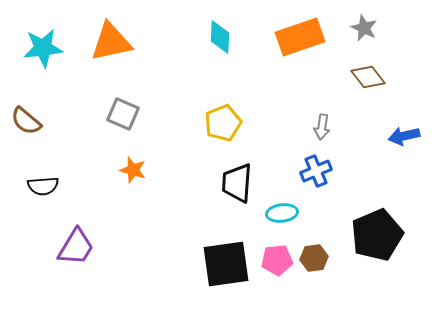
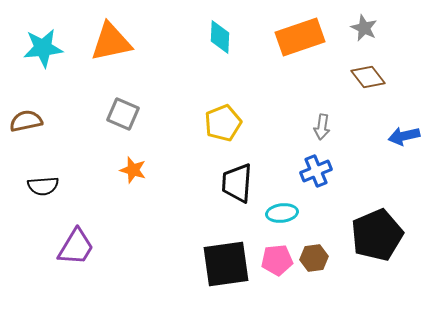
brown semicircle: rotated 128 degrees clockwise
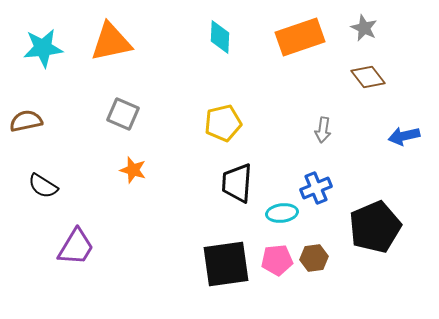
yellow pentagon: rotated 9 degrees clockwise
gray arrow: moved 1 px right, 3 px down
blue cross: moved 17 px down
black semicircle: rotated 36 degrees clockwise
black pentagon: moved 2 px left, 8 px up
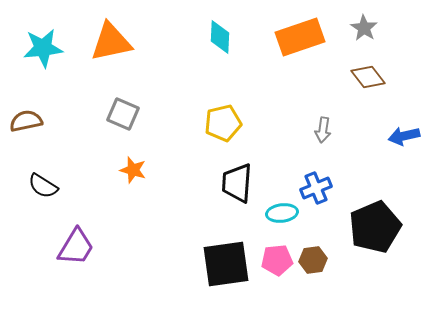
gray star: rotated 8 degrees clockwise
brown hexagon: moved 1 px left, 2 px down
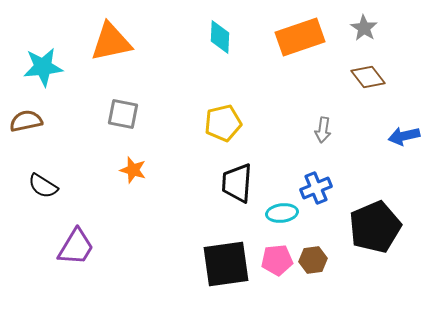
cyan star: moved 19 px down
gray square: rotated 12 degrees counterclockwise
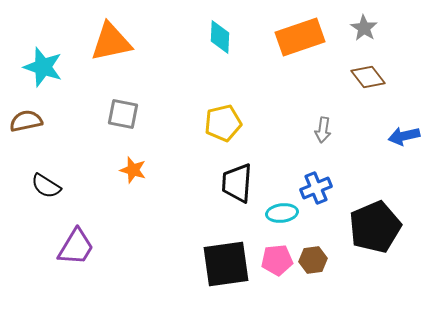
cyan star: rotated 24 degrees clockwise
black semicircle: moved 3 px right
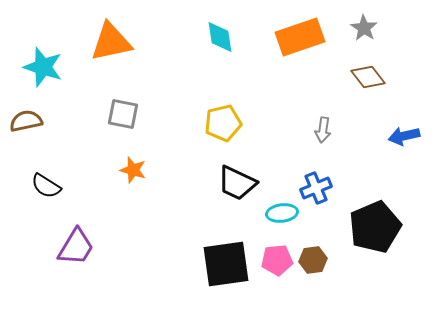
cyan diamond: rotated 12 degrees counterclockwise
black trapezoid: rotated 69 degrees counterclockwise
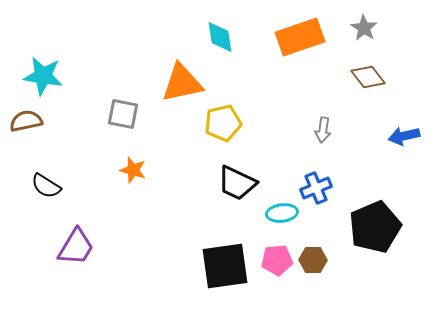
orange triangle: moved 71 px right, 41 px down
cyan star: moved 9 px down; rotated 9 degrees counterclockwise
brown hexagon: rotated 8 degrees clockwise
black square: moved 1 px left, 2 px down
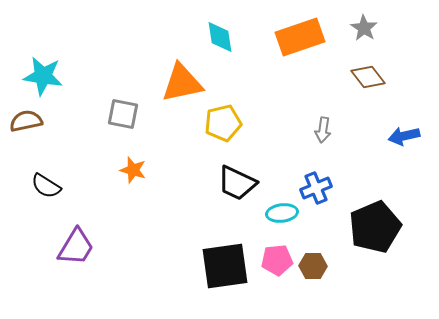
brown hexagon: moved 6 px down
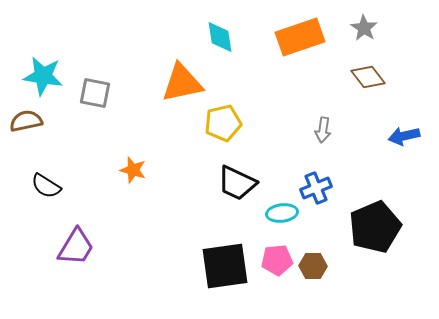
gray square: moved 28 px left, 21 px up
